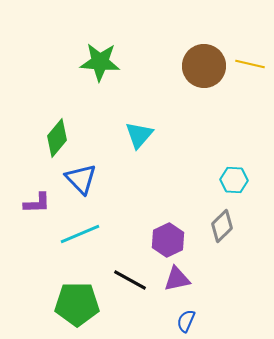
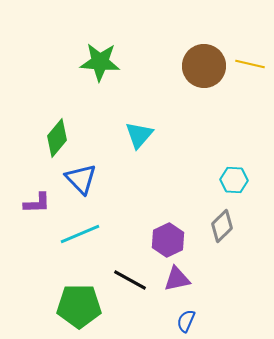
green pentagon: moved 2 px right, 2 px down
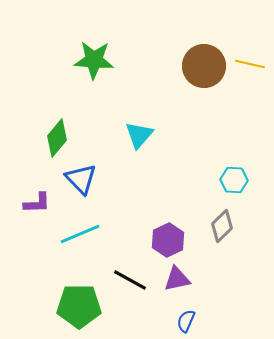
green star: moved 6 px left, 2 px up
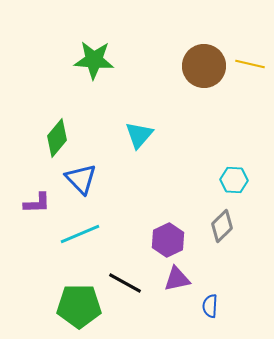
black line: moved 5 px left, 3 px down
blue semicircle: moved 24 px right, 15 px up; rotated 20 degrees counterclockwise
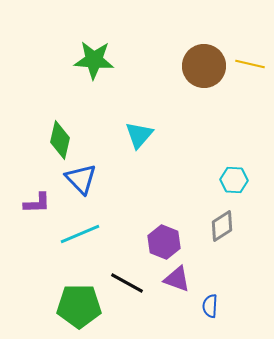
green diamond: moved 3 px right, 2 px down; rotated 27 degrees counterclockwise
gray diamond: rotated 12 degrees clockwise
purple hexagon: moved 4 px left, 2 px down; rotated 12 degrees counterclockwise
purple triangle: rotated 32 degrees clockwise
black line: moved 2 px right
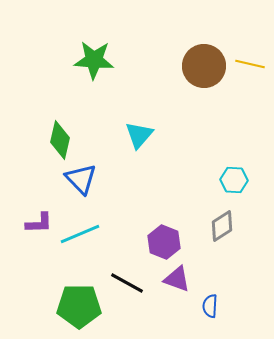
purple L-shape: moved 2 px right, 20 px down
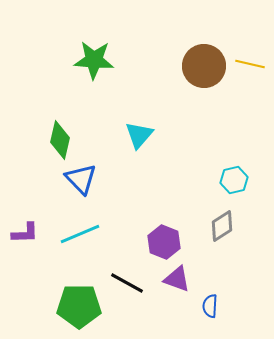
cyan hexagon: rotated 16 degrees counterclockwise
purple L-shape: moved 14 px left, 10 px down
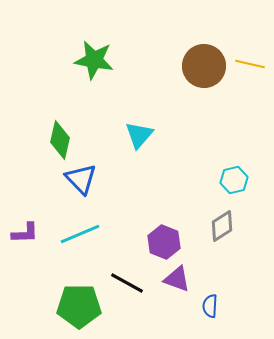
green star: rotated 6 degrees clockwise
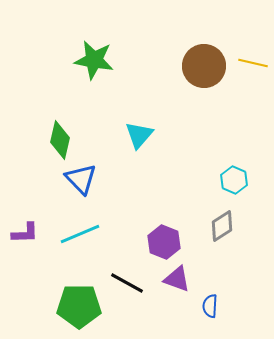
yellow line: moved 3 px right, 1 px up
cyan hexagon: rotated 24 degrees counterclockwise
